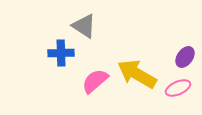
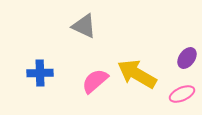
gray triangle: rotated 8 degrees counterclockwise
blue cross: moved 21 px left, 20 px down
purple ellipse: moved 2 px right, 1 px down
pink ellipse: moved 4 px right, 6 px down
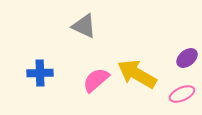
purple ellipse: rotated 15 degrees clockwise
pink semicircle: moved 1 px right, 1 px up
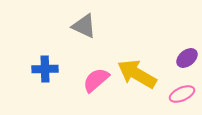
blue cross: moved 5 px right, 4 px up
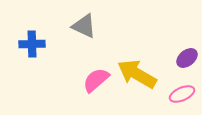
blue cross: moved 13 px left, 25 px up
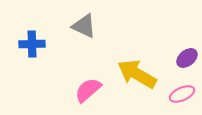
pink semicircle: moved 8 px left, 10 px down
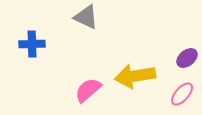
gray triangle: moved 2 px right, 9 px up
yellow arrow: moved 2 px left, 2 px down; rotated 39 degrees counterclockwise
pink ellipse: rotated 25 degrees counterclockwise
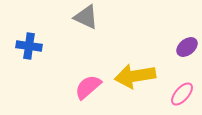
blue cross: moved 3 px left, 2 px down; rotated 10 degrees clockwise
purple ellipse: moved 11 px up
pink semicircle: moved 3 px up
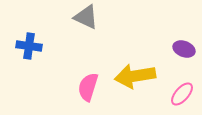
purple ellipse: moved 3 px left, 2 px down; rotated 60 degrees clockwise
pink semicircle: rotated 32 degrees counterclockwise
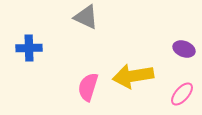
blue cross: moved 2 px down; rotated 10 degrees counterclockwise
yellow arrow: moved 2 px left
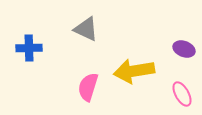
gray triangle: moved 12 px down
yellow arrow: moved 1 px right, 5 px up
pink ellipse: rotated 70 degrees counterclockwise
